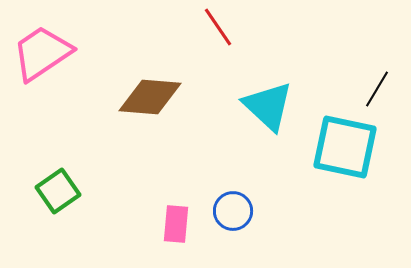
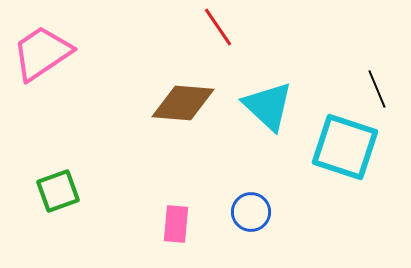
black line: rotated 54 degrees counterclockwise
brown diamond: moved 33 px right, 6 px down
cyan square: rotated 6 degrees clockwise
green square: rotated 15 degrees clockwise
blue circle: moved 18 px right, 1 px down
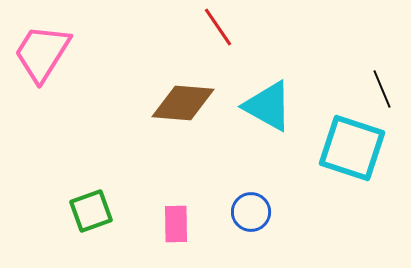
pink trapezoid: rotated 24 degrees counterclockwise
black line: moved 5 px right
cyan triangle: rotated 14 degrees counterclockwise
cyan square: moved 7 px right, 1 px down
green square: moved 33 px right, 20 px down
pink rectangle: rotated 6 degrees counterclockwise
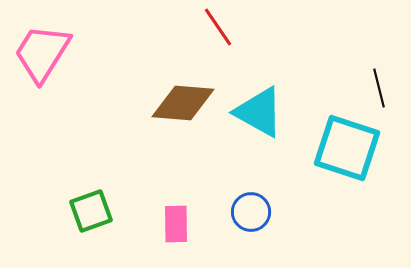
black line: moved 3 px left, 1 px up; rotated 9 degrees clockwise
cyan triangle: moved 9 px left, 6 px down
cyan square: moved 5 px left
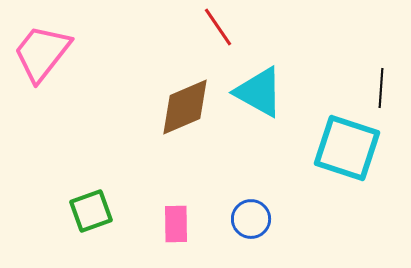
pink trapezoid: rotated 6 degrees clockwise
black line: moved 2 px right; rotated 18 degrees clockwise
brown diamond: moved 2 px right, 4 px down; rotated 28 degrees counterclockwise
cyan triangle: moved 20 px up
blue circle: moved 7 px down
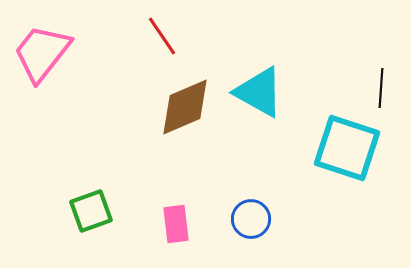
red line: moved 56 px left, 9 px down
pink rectangle: rotated 6 degrees counterclockwise
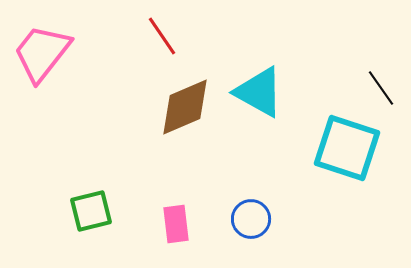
black line: rotated 39 degrees counterclockwise
green square: rotated 6 degrees clockwise
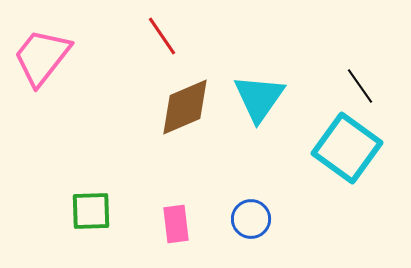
pink trapezoid: moved 4 px down
black line: moved 21 px left, 2 px up
cyan triangle: moved 6 px down; rotated 36 degrees clockwise
cyan square: rotated 18 degrees clockwise
green square: rotated 12 degrees clockwise
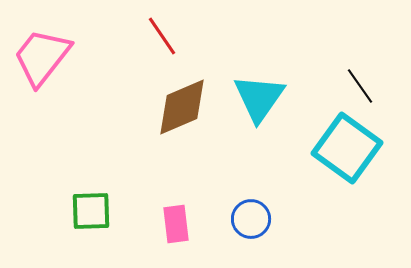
brown diamond: moved 3 px left
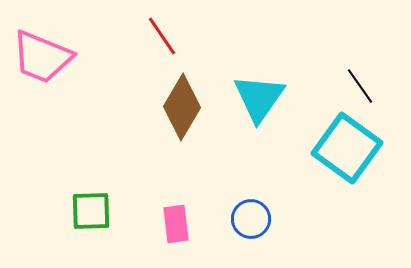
pink trapezoid: rotated 106 degrees counterclockwise
brown diamond: rotated 36 degrees counterclockwise
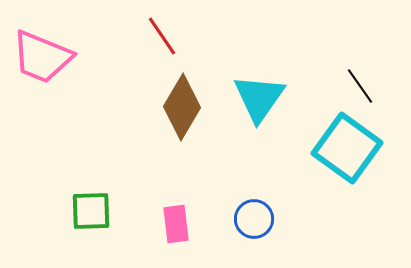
blue circle: moved 3 px right
